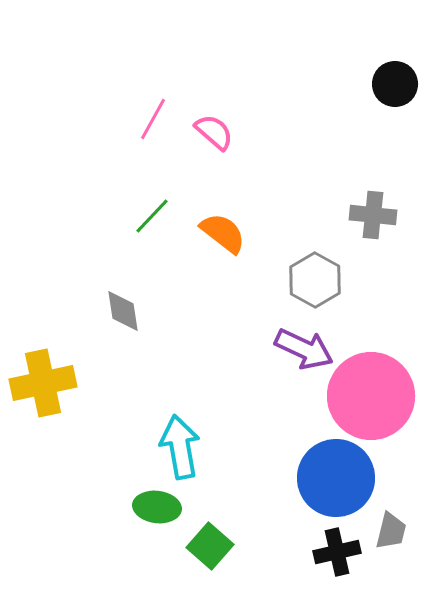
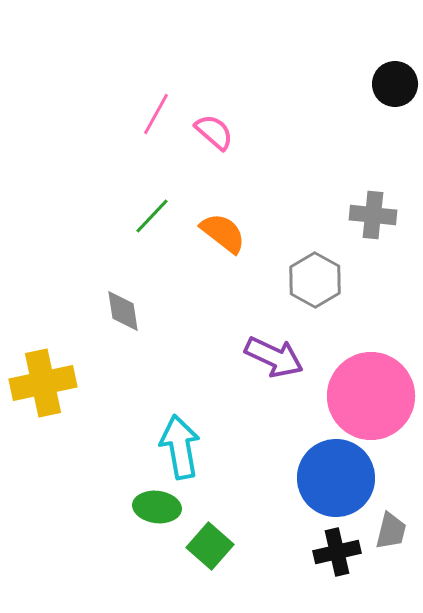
pink line: moved 3 px right, 5 px up
purple arrow: moved 30 px left, 8 px down
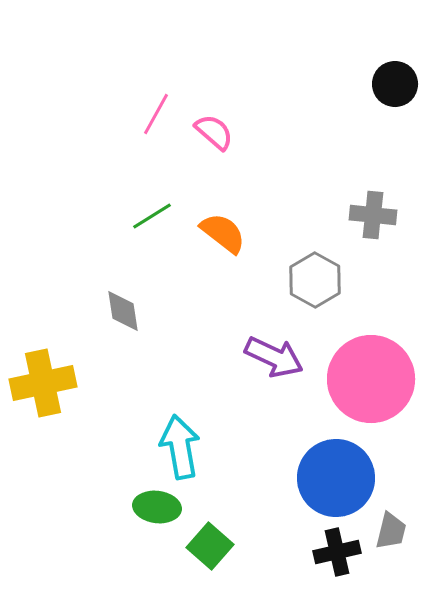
green line: rotated 15 degrees clockwise
pink circle: moved 17 px up
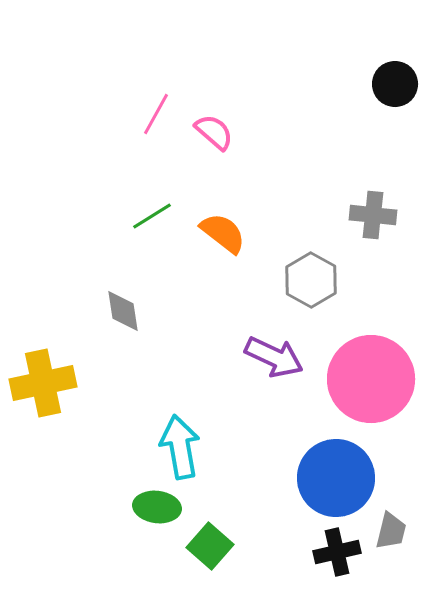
gray hexagon: moved 4 px left
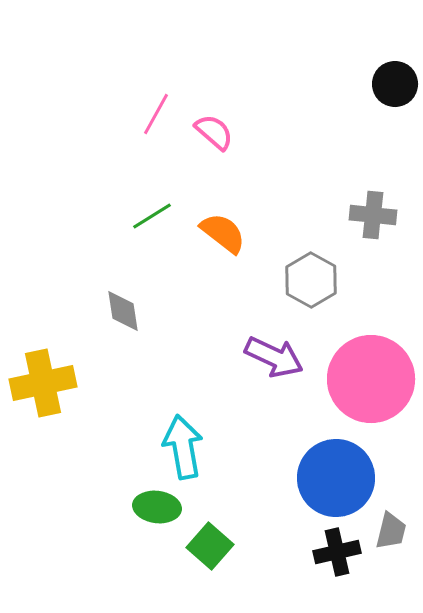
cyan arrow: moved 3 px right
